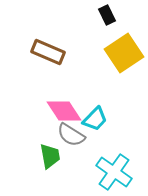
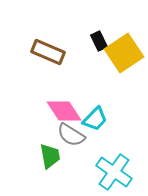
black rectangle: moved 8 px left, 26 px down
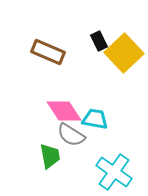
yellow square: rotated 9 degrees counterclockwise
cyan trapezoid: rotated 124 degrees counterclockwise
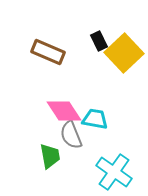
gray semicircle: rotated 36 degrees clockwise
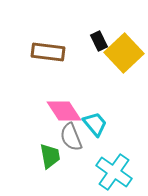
brown rectangle: rotated 16 degrees counterclockwise
cyan trapezoid: moved 5 px down; rotated 40 degrees clockwise
gray semicircle: moved 2 px down
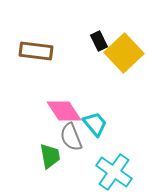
brown rectangle: moved 12 px left, 1 px up
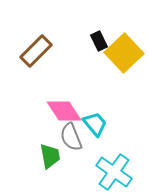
brown rectangle: rotated 52 degrees counterclockwise
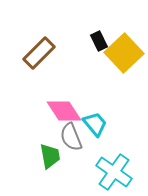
brown rectangle: moved 3 px right, 2 px down
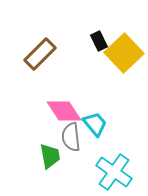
brown rectangle: moved 1 px right, 1 px down
gray semicircle: rotated 16 degrees clockwise
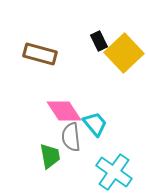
brown rectangle: rotated 60 degrees clockwise
